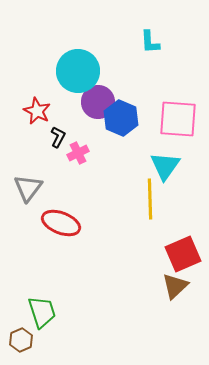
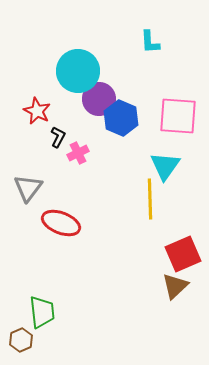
purple circle: moved 1 px right, 3 px up
pink square: moved 3 px up
green trapezoid: rotated 12 degrees clockwise
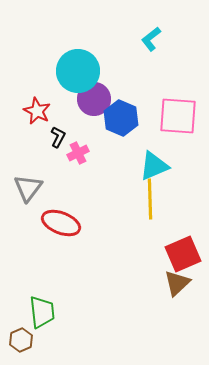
cyan L-shape: moved 1 px right, 3 px up; rotated 55 degrees clockwise
purple circle: moved 5 px left
cyan triangle: moved 11 px left; rotated 32 degrees clockwise
brown triangle: moved 2 px right, 3 px up
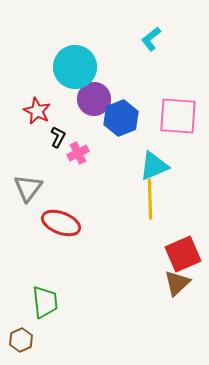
cyan circle: moved 3 px left, 4 px up
blue hexagon: rotated 16 degrees clockwise
green trapezoid: moved 3 px right, 10 px up
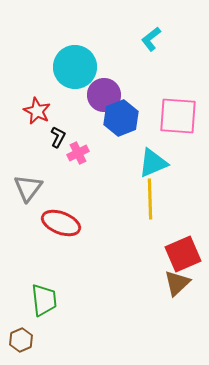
purple circle: moved 10 px right, 4 px up
cyan triangle: moved 1 px left, 3 px up
green trapezoid: moved 1 px left, 2 px up
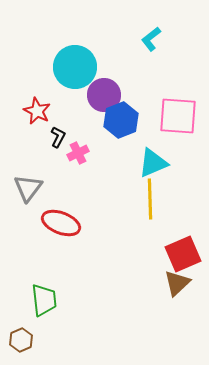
blue hexagon: moved 2 px down
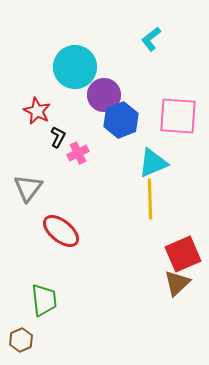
red ellipse: moved 8 px down; rotated 18 degrees clockwise
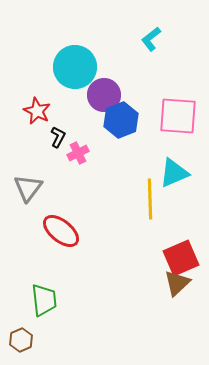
cyan triangle: moved 21 px right, 10 px down
red square: moved 2 px left, 4 px down
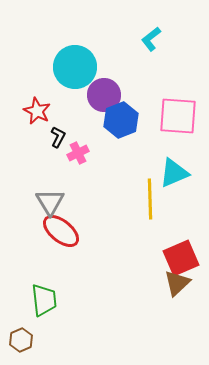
gray triangle: moved 22 px right, 14 px down; rotated 8 degrees counterclockwise
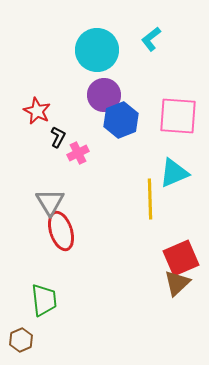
cyan circle: moved 22 px right, 17 px up
red ellipse: rotated 33 degrees clockwise
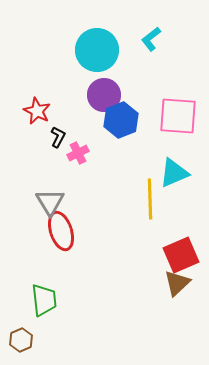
red square: moved 3 px up
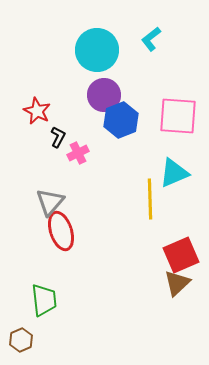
gray triangle: rotated 12 degrees clockwise
